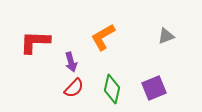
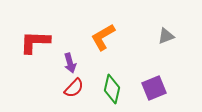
purple arrow: moved 1 px left, 1 px down
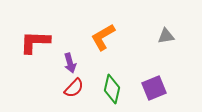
gray triangle: rotated 12 degrees clockwise
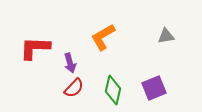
red L-shape: moved 6 px down
green diamond: moved 1 px right, 1 px down
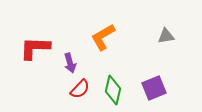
red semicircle: moved 6 px right, 1 px down
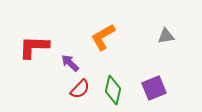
red L-shape: moved 1 px left, 1 px up
purple arrow: rotated 150 degrees clockwise
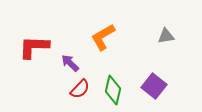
purple square: moved 2 px up; rotated 30 degrees counterclockwise
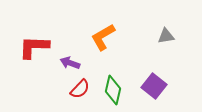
purple arrow: rotated 24 degrees counterclockwise
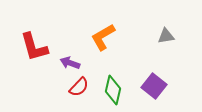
red L-shape: rotated 108 degrees counterclockwise
red semicircle: moved 1 px left, 2 px up
